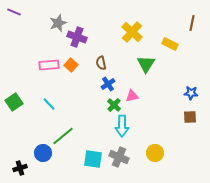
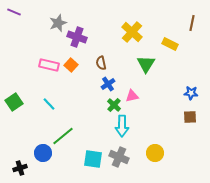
pink rectangle: rotated 18 degrees clockwise
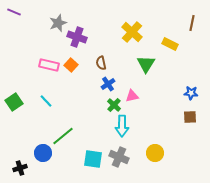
cyan line: moved 3 px left, 3 px up
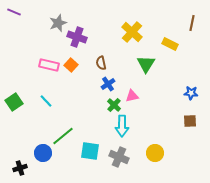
brown square: moved 4 px down
cyan square: moved 3 px left, 8 px up
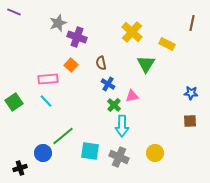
yellow rectangle: moved 3 px left
pink rectangle: moved 1 px left, 14 px down; rotated 18 degrees counterclockwise
blue cross: rotated 24 degrees counterclockwise
